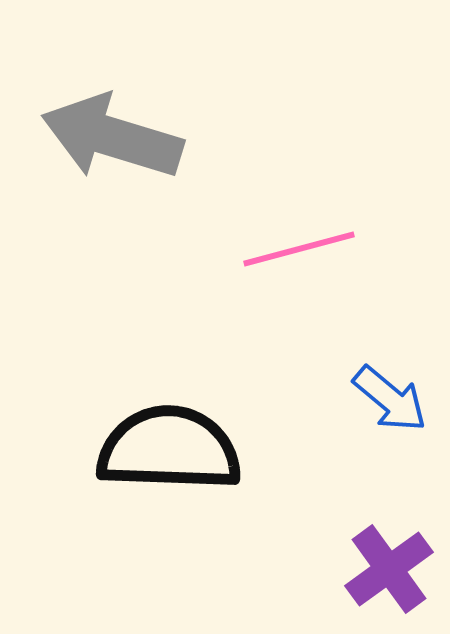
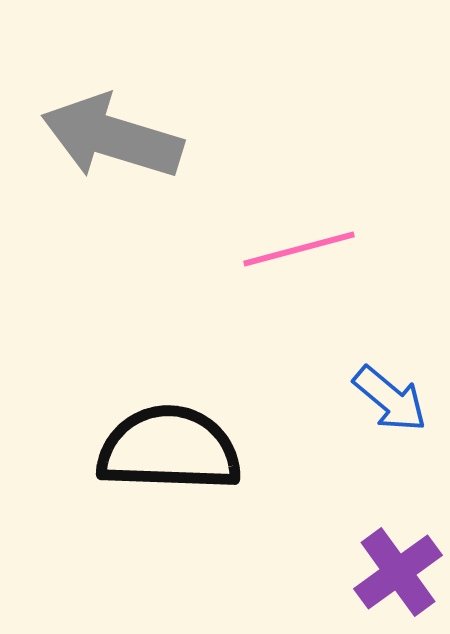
purple cross: moved 9 px right, 3 px down
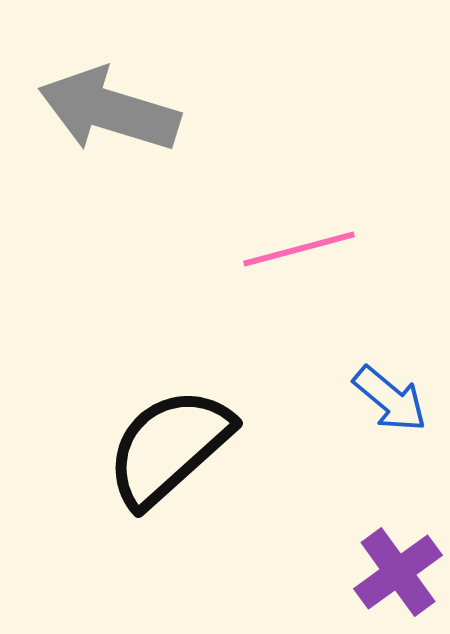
gray arrow: moved 3 px left, 27 px up
black semicircle: moved 2 px up; rotated 44 degrees counterclockwise
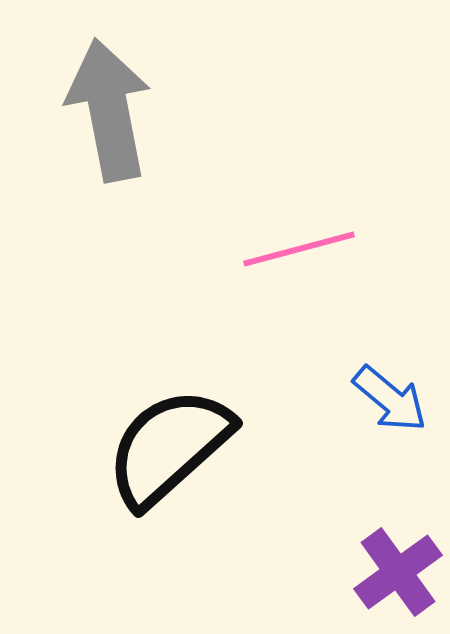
gray arrow: rotated 62 degrees clockwise
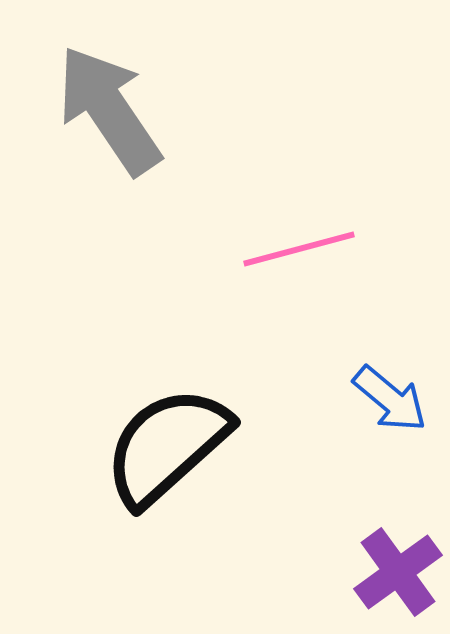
gray arrow: rotated 23 degrees counterclockwise
black semicircle: moved 2 px left, 1 px up
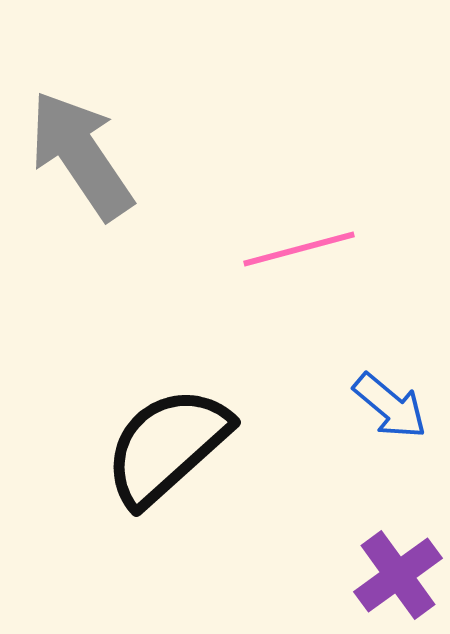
gray arrow: moved 28 px left, 45 px down
blue arrow: moved 7 px down
purple cross: moved 3 px down
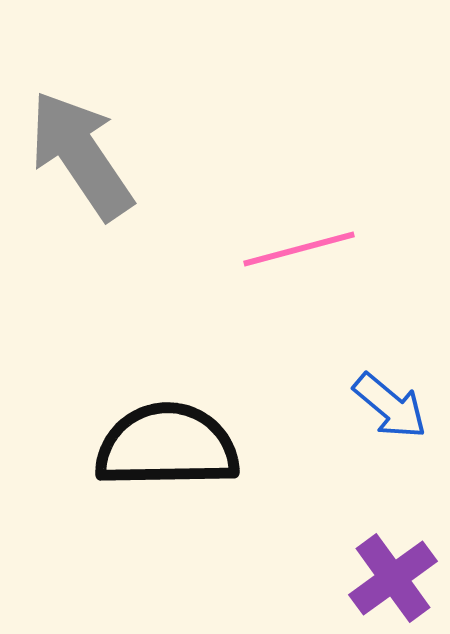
black semicircle: rotated 41 degrees clockwise
purple cross: moved 5 px left, 3 px down
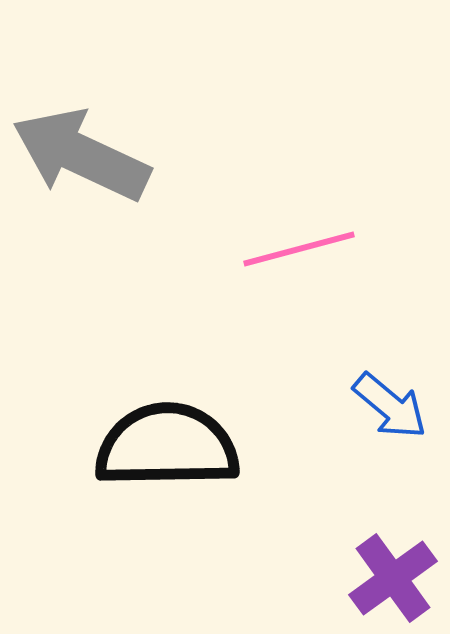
gray arrow: rotated 31 degrees counterclockwise
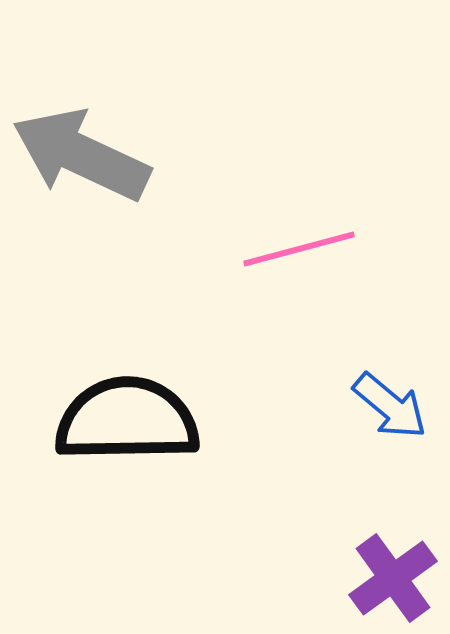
black semicircle: moved 40 px left, 26 px up
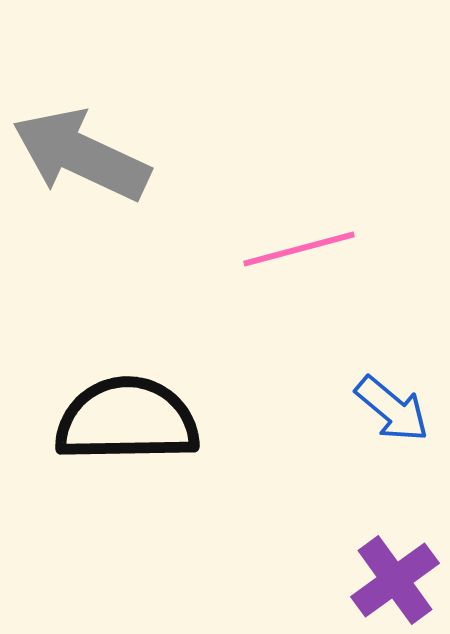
blue arrow: moved 2 px right, 3 px down
purple cross: moved 2 px right, 2 px down
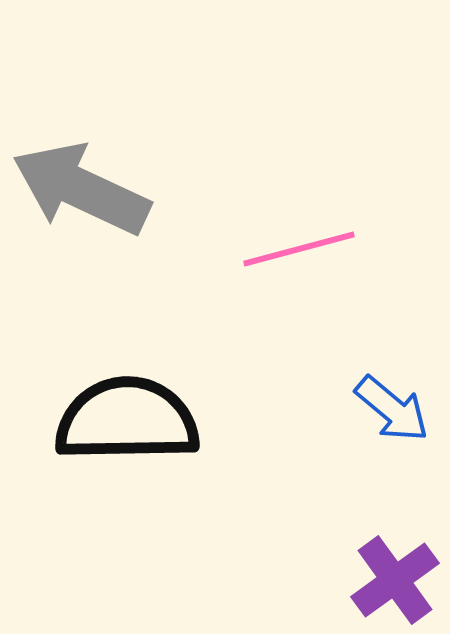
gray arrow: moved 34 px down
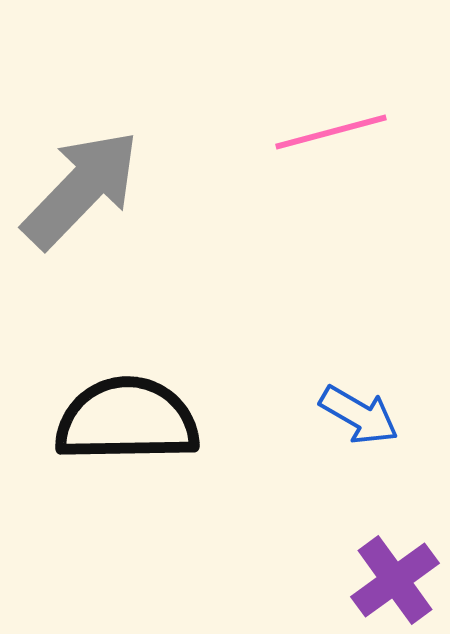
gray arrow: rotated 109 degrees clockwise
pink line: moved 32 px right, 117 px up
blue arrow: moved 33 px left, 6 px down; rotated 10 degrees counterclockwise
